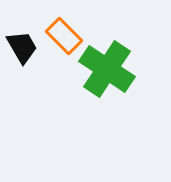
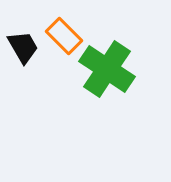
black trapezoid: moved 1 px right
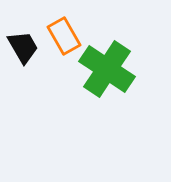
orange rectangle: rotated 15 degrees clockwise
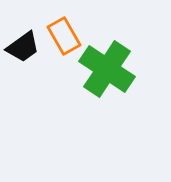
black trapezoid: rotated 84 degrees clockwise
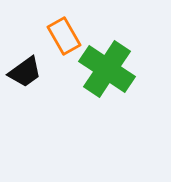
black trapezoid: moved 2 px right, 25 px down
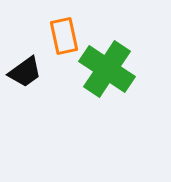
orange rectangle: rotated 18 degrees clockwise
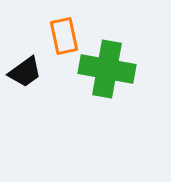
green cross: rotated 24 degrees counterclockwise
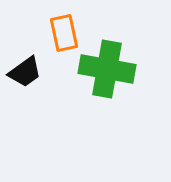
orange rectangle: moved 3 px up
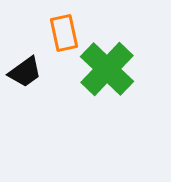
green cross: rotated 34 degrees clockwise
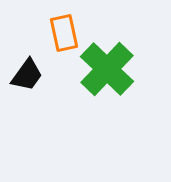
black trapezoid: moved 2 px right, 3 px down; rotated 18 degrees counterclockwise
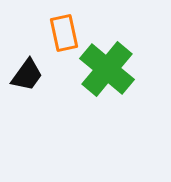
green cross: rotated 4 degrees counterclockwise
